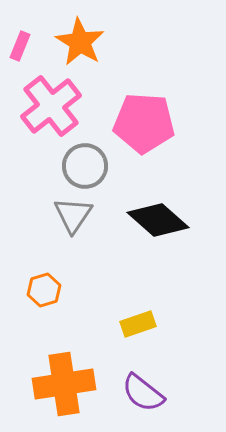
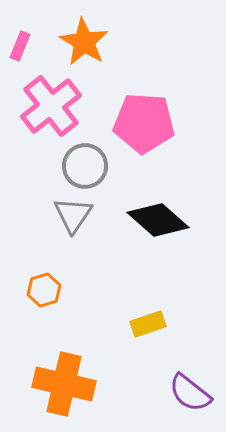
orange star: moved 4 px right
yellow rectangle: moved 10 px right
orange cross: rotated 22 degrees clockwise
purple semicircle: moved 47 px right
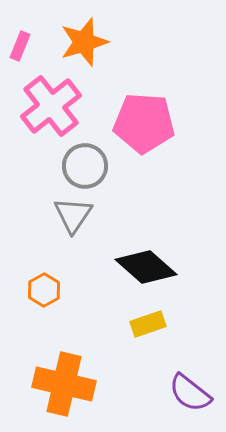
orange star: rotated 24 degrees clockwise
black diamond: moved 12 px left, 47 px down
orange hexagon: rotated 12 degrees counterclockwise
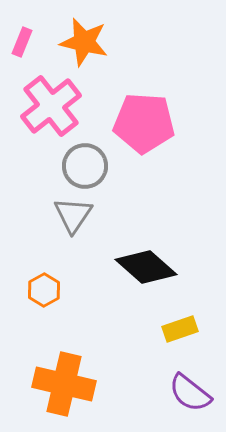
orange star: rotated 30 degrees clockwise
pink rectangle: moved 2 px right, 4 px up
yellow rectangle: moved 32 px right, 5 px down
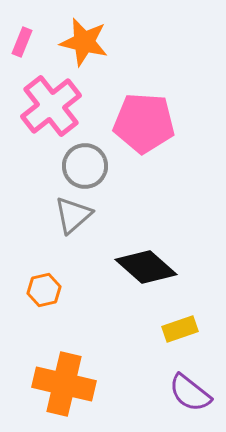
gray triangle: rotated 15 degrees clockwise
orange hexagon: rotated 16 degrees clockwise
